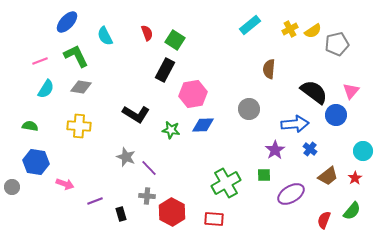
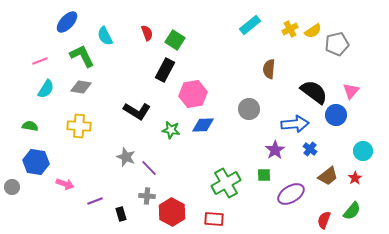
green L-shape at (76, 56): moved 6 px right
black L-shape at (136, 114): moved 1 px right, 3 px up
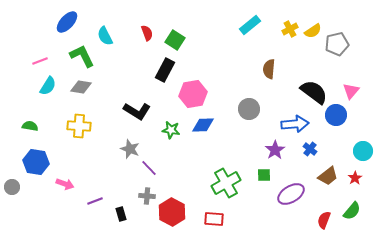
cyan semicircle at (46, 89): moved 2 px right, 3 px up
gray star at (126, 157): moved 4 px right, 8 px up
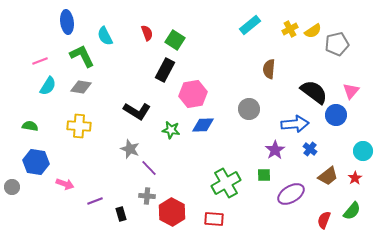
blue ellipse at (67, 22): rotated 50 degrees counterclockwise
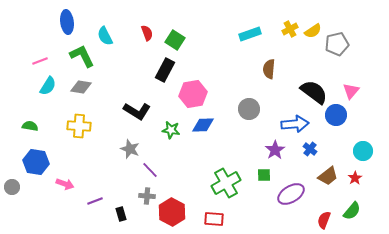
cyan rectangle at (250, 25): moved 9 px down; rotated 20 degrees clockwise
purple line at (149, 168): moved 1 px right, 2 px down
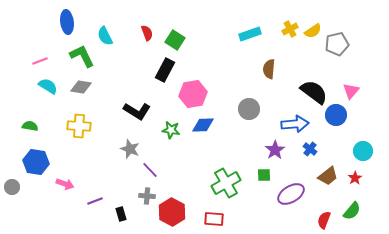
cyan semicircle at (48, 86): rotated 90 degrees counterclockwise
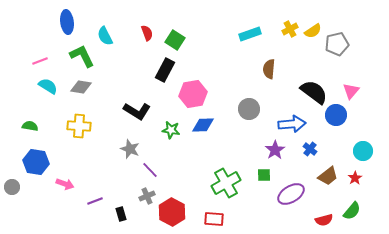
blue arrow at (295, 124): moved 3 px left
gray cross at (147, 196): rotated 28 degrees counterclockwise
red semicircle at (324, 220): rotated 126 degrees counterclockwise
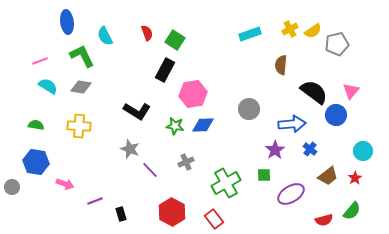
brown semicircle at (269, 69): moved 12 px right, 4 px up
green semicircle at (30, 126): moved 6 px right, 1 px up
green star at (171, 130): moved 4 px right, 4 px up
gray cross at (147, 196): moved 39 px right, 34 px up
red rectangle at (214, 219): rotated 48 degrees clockwise
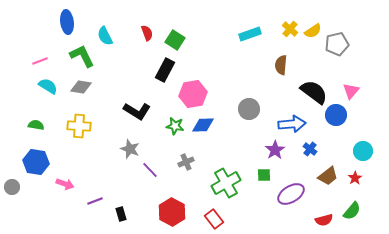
yellow cross at (290, 29): rotated 21 degrees counterclockwise
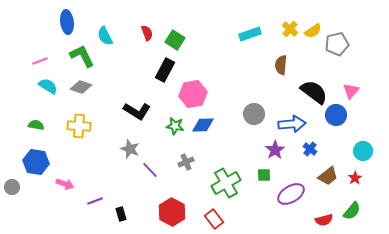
gray diamond at (81, 87): rotated 10 degrees clockwise
gray circle at (249, 109): moved 5 px right, 5 px down
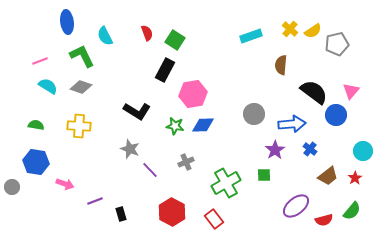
cyan rectangle at (250, 34): moved 1 px right, 2 px down
purple ellipse at (291, 194): moved 5 px right, 12 px down; rotated 8 degrees counterclockwise
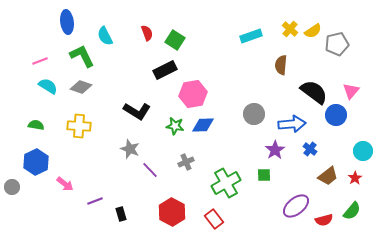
black rectangle at (165, 70): rotated 35 degrees clockwise
blue hexagon at (36, 162): rotated 25 degrees clockwise
pink arrow at (65, 184): rotated 18 degrees clockwise
